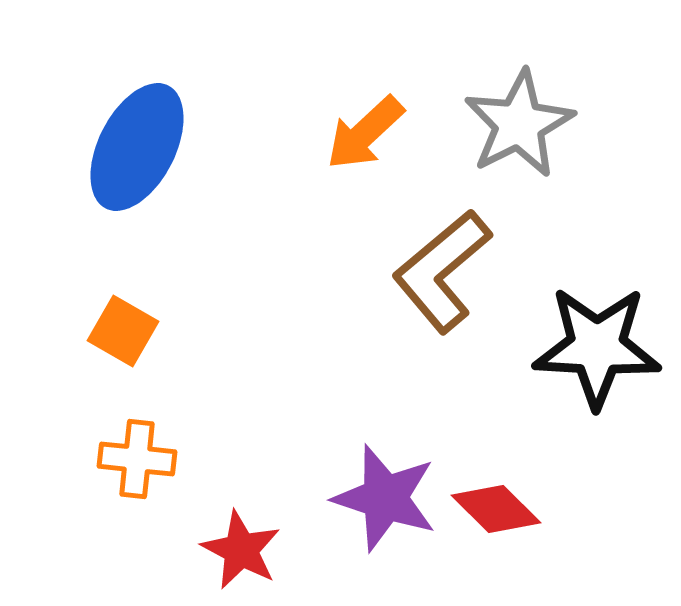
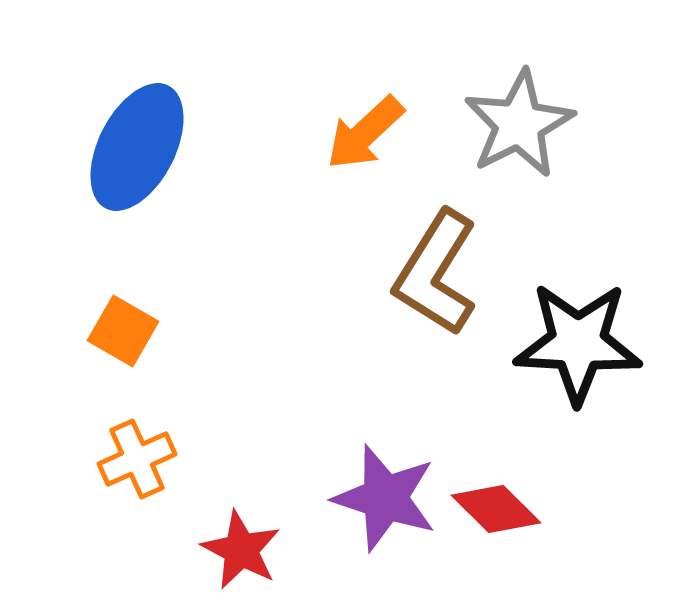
brown L-shape: moved 6 px left, 2 px down; rotated 18 degrees counterclockwise
black star: moved 19 px left, 4 px up
orange cross: rotated 30 degrees counterclockwise
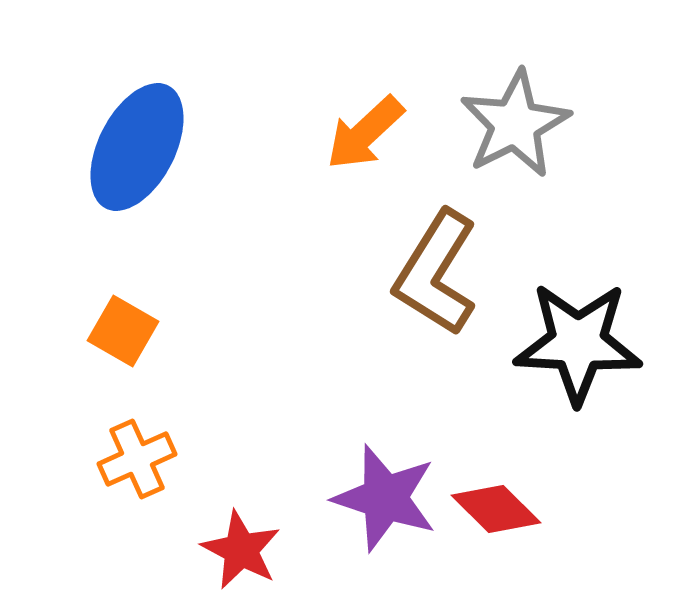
gray star: moved 4 px left
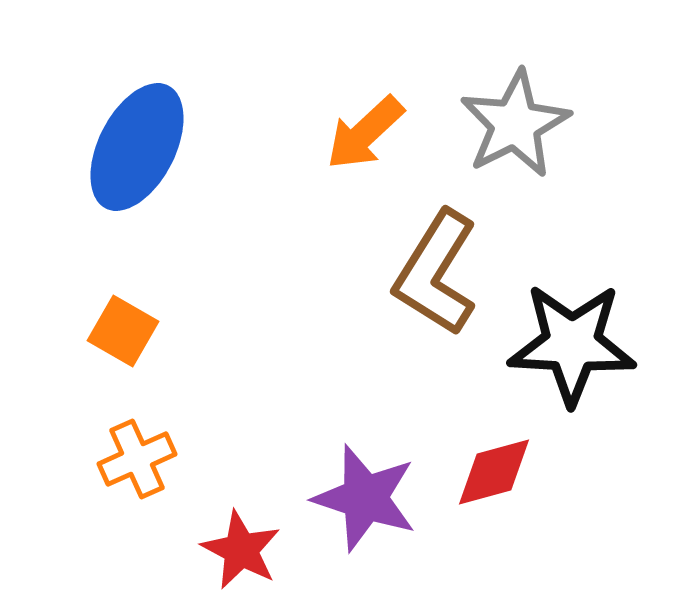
black star: moved 6 px left, 1 px down
purple star: moved 20 px left
red diamond: moved 2 px left, 37 px up; rotated 60 degrees counterclockwise
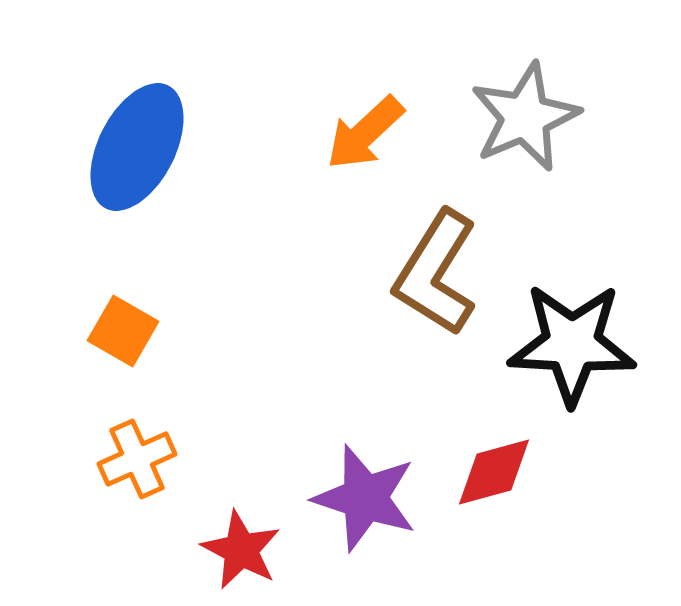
gray star: moved 10 px right, 7 px up; rotated 4 degrees clockwise
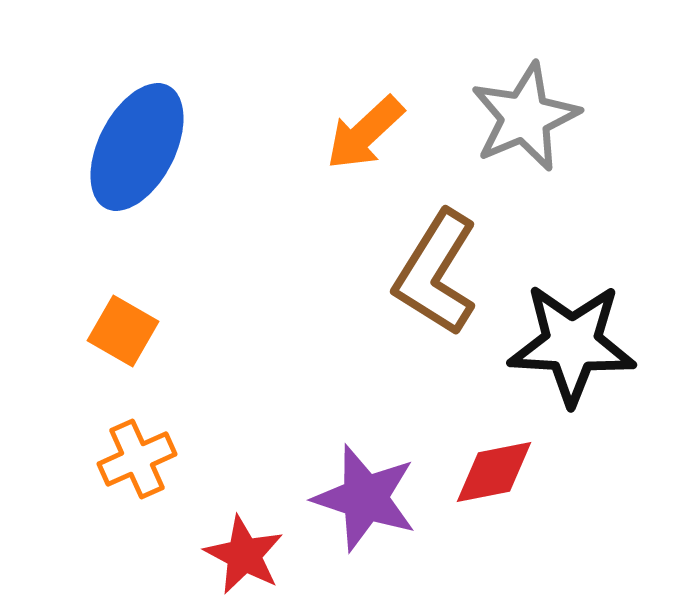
red diamond: rotated 4 degrees clockwise
red star: moved 3 px right, 5 px down
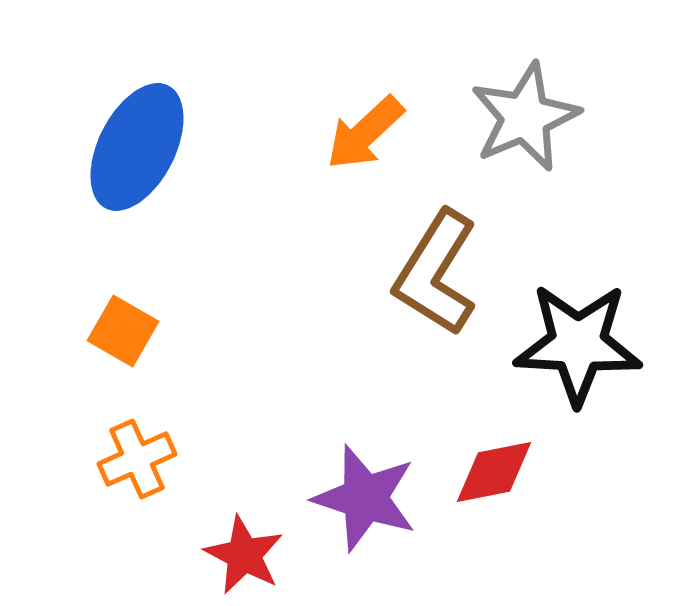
black star: moved 6 px right
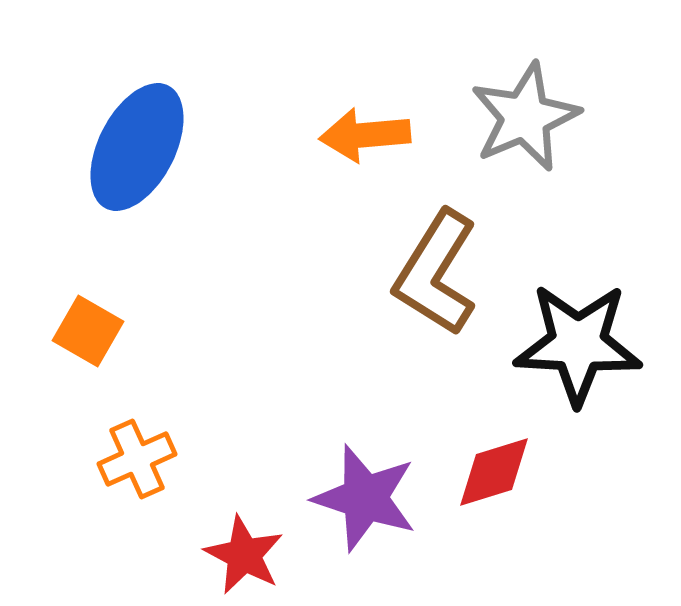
orange arrow: moved 2 px down; rotated 38 degrees clockwise
orange square: moved 35 px left
red diamond: rotated 6 degrees counterclockwise
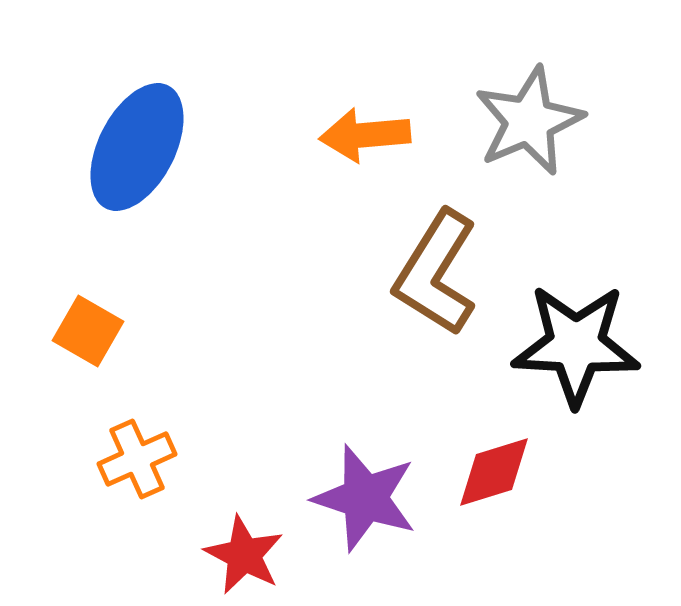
gray star: moved 4 px right, 4 px down
black star: moved 2 px left, 1 px down
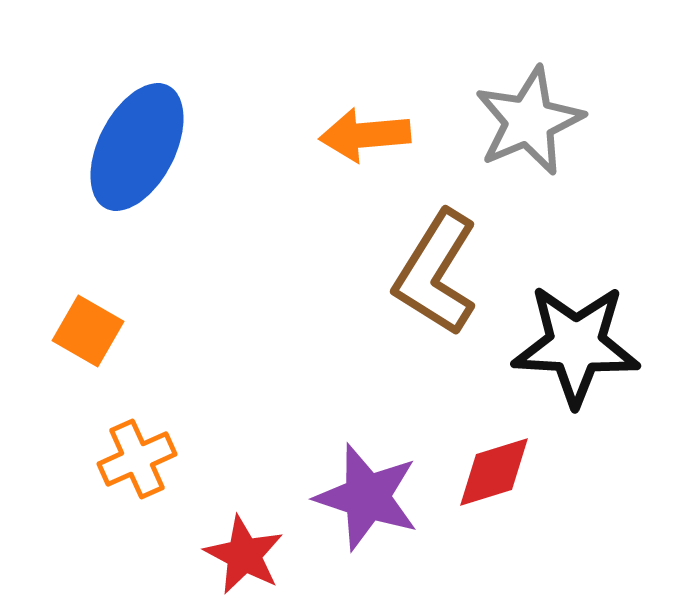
purple star: moved 2 px right, 1 px up
